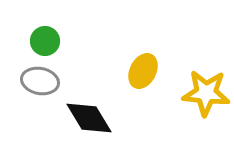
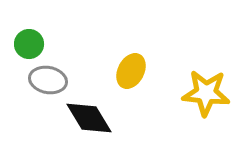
green circle: moved 16 px left, 3 px down
yellow ellipse: moved 12 px left
gray ellipse: moved 8 px right, 1 px up
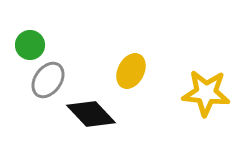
green circle: moved 1 px right, 1 px down
gray ellipse: rotated 66 degrees counterclockwise
black diamond: moved 2 px right, 4 px up; rotated 12 degrees counterclockwise
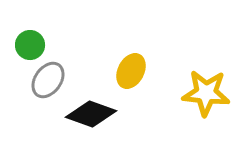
black diamond: rotated 27 degrees counterclockwise
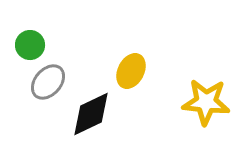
gray ellipse: moved 2 px down; rotated 6 degrees clockwise
yellow star: moved 9 px down
black diamond: rotated 45 degrees counterclockwise
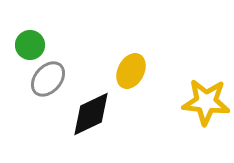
gray ellipse: moved 3 px up
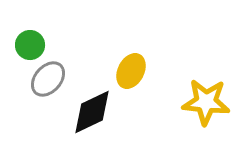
black diamond: moved 1 px right, 2 px up
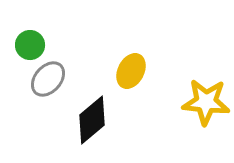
black diamond: moved 8 px down; rotated 15 degrees counterclockwise
